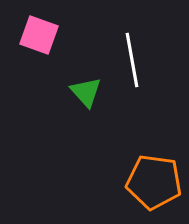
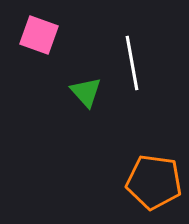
white line: moved 3 px down
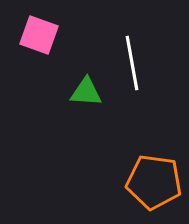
green triangle: rotated 44 degrees counterclockwise
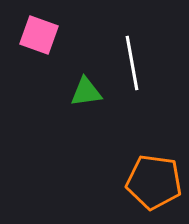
green triangle: rotated 12 degrees counterclockwise
